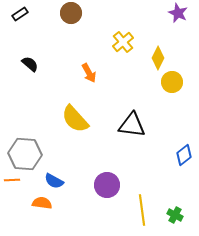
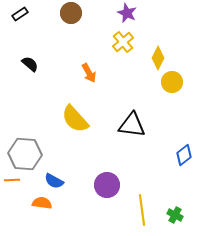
purple star: moved 51 px left
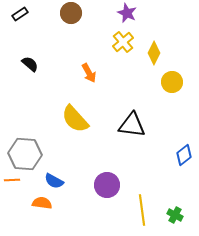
yellow diamond: moved 4 px left, 5 px up
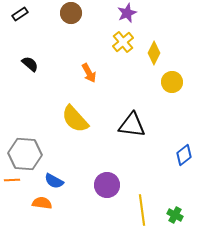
purple star: rotated 24 degrees clockwise
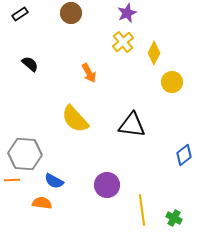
green cross: moved 1 px left, 3 px down
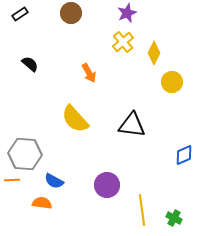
blue diamond: rotated 15 degrees clockwise
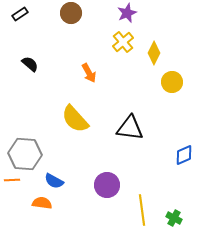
black triangle: moved 2 px left, 3 px down
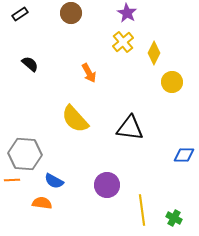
purple star: rotated 18 degrees counterclockwise
blue diamond: rotated 25 degrees clockwise
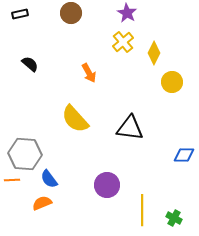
black rectangle: rotated 21 degrees clockwise
blue semicircle: moved 5 px left, 2 px up; rotated 24 degrees clockwise
orange semicircle: rotated 30 degrees counterclockwise
yellow line: rotated 8 degrees clockwise
